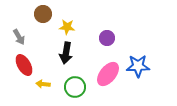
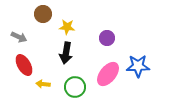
gray arrow: rotated 35 degrees counterclockwise
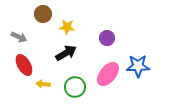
black arrow: rotated 130 degrees counterclockwise
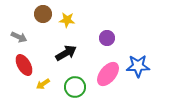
yellow star: moved 7 px up
yellow arrow: rotated 40 degrees counterclockwise
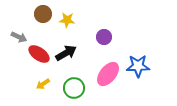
purple circle: moved 3 px left, 1 px up
red ellipse: moved 15 px right, 11 px up; rotated 25 degrees counterclockwise
green circle: moved 1 px left, 1 px down
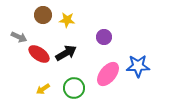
brown circle: moved 1 px down
yellow arrow: moved 5 px down
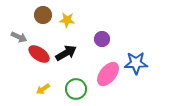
purple circle: moved 2 px left, 2 px down
blue star: moved 2 px left, 3 px up
green circle: moved 2 px right, 1 px down
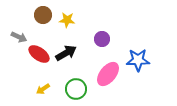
blue star: moved 2 px right, 3 px up
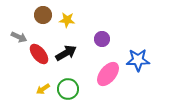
red ellipse: rotated 15 degrees clockwise
green circle: moved 8 px left
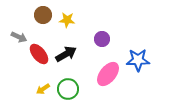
black arrow: moved 1 px down
